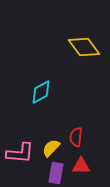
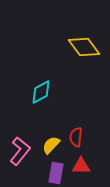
yellow semicircle: moved 3 px up
pink L-shape: moved 2 px up; rotated 56 degrees counterclockwise
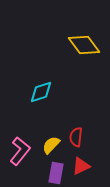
yellow diamond: moved 2 px up
cyan diamond: rotated 10 degrees clockwise
red triangle: rotated 24 degrees counterclockwise
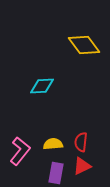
cyan diamond: moved 1 px right, 6 px up; rotated 15 degrees clockwise
red semicircle: moved 5 px right, 5 px down
yellow semicircle: moved 2 px right, 1 px up; rotated 42 degrees clockwise
red triangle: moved 1 px right
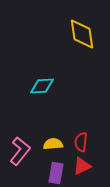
yellow diamond: moved 2 px left, 11 px up; rotated 28 degrees clockwise
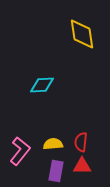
cyan diamond: moved 1 px up
red triangle: rotated 24 degrees clockwise
purple rectangle: moved 2 px up
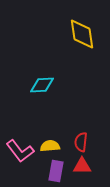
yellow semicircle: moved 3 px left, 2 px down
pink L-shape: rotated 104 degrees clockwise
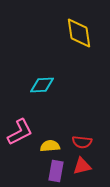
yellow diamond: moved 3 px left, 1 px up
red semicircle: moved 1 px right; rotated 90 degrees counterclockwise
pink L-shape: moved 19 px up; rotated 80 degrees counterclockwise
red triangle: rotated 12 degrees counterclockwise
